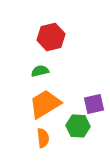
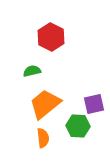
red hexagon: rotated 20 degrees counterclockwise
green semicircle: moved 8 px left
orange trapezoid: rotated 8 degrees counterclockwise
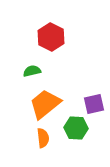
green hexagon: moved 2 px left, 2 px down
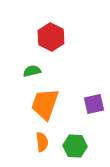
orange trapezoid: rotated 32 degrees counterclockwise
green hexagon: moved 1 px left, 18 px down
orange semicircle: moved 1 px left, 4 px down
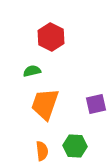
purple square: moved 2 px right
orange semicircle: moved 9 px down
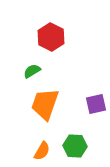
green semicircle: rotated 18 degrees counterclockwise
orange semicircle: rotated 36 degrees clockwise
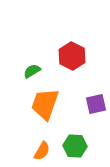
red hexagon: moved 21 px right, 19 px down
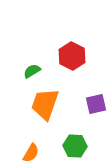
orange semicircle: moved 11 px left, 2 px down
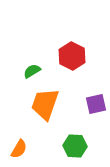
orange semicircle: moved 12 px left, 4 px up
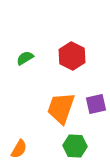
green semicircle: moved 7 px left, 13 px up
orange trapezoid: moved 16 px right, 4 px down
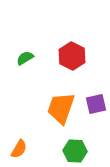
green hexagon: moved 5 px down
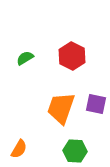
purple square: rotated 25 degrees clockwise
